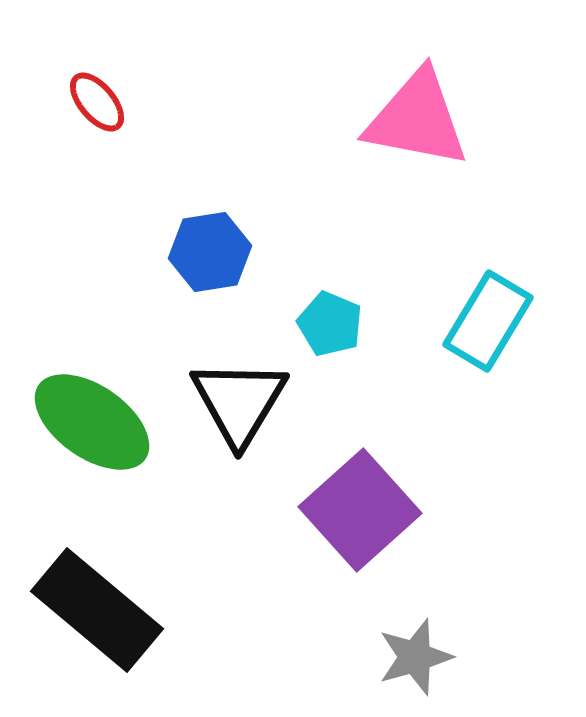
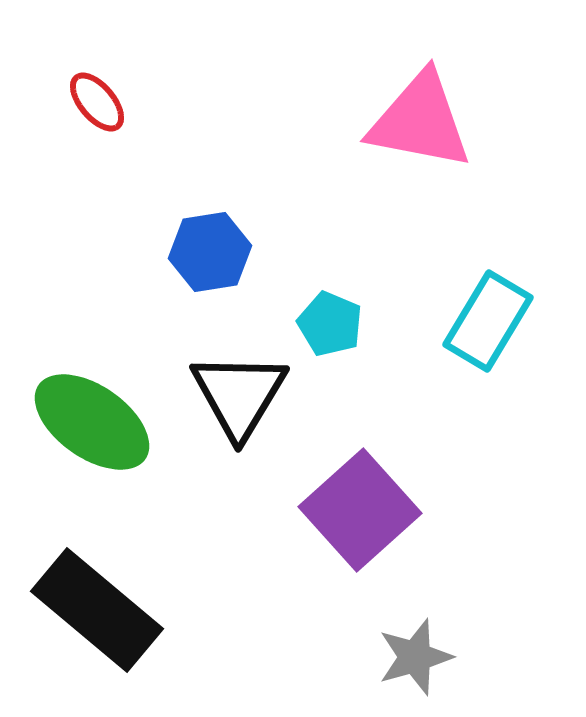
pink triangle: moved 3 px right, 2 px down
black triangle: moved 7 px up
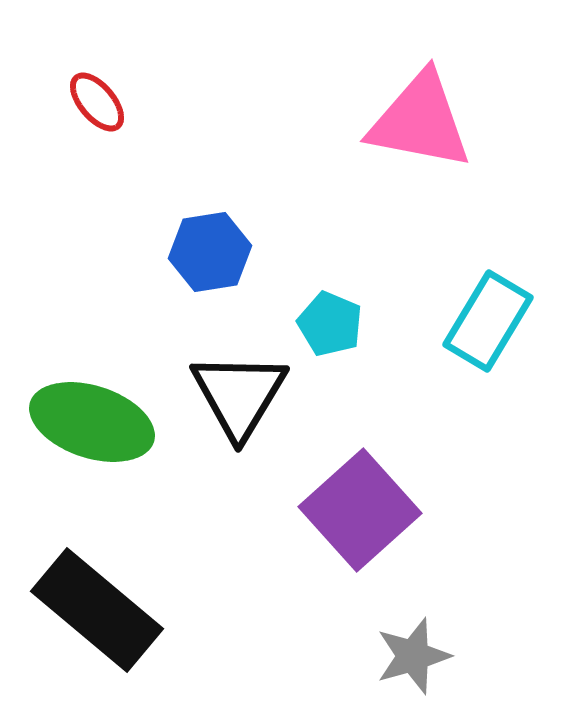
green ellipse: rotated 17 degrees counterclockwise
gray star: moved 2 px left, 1 px up
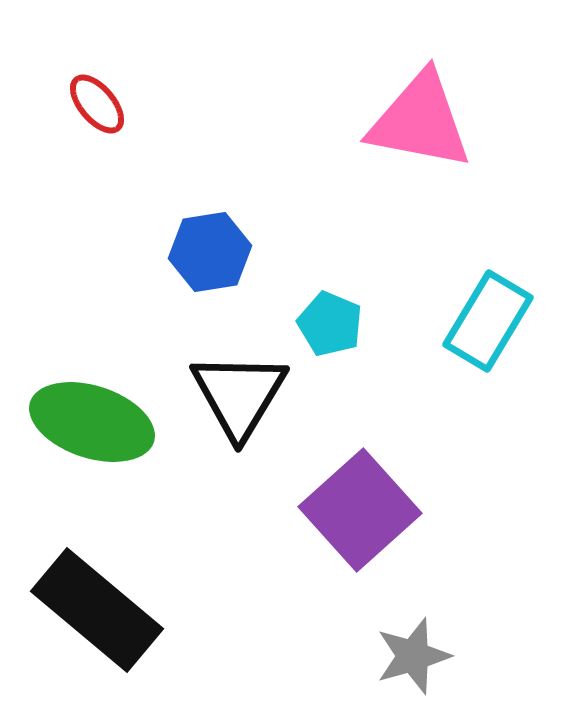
red ellipse: moved 2 px down
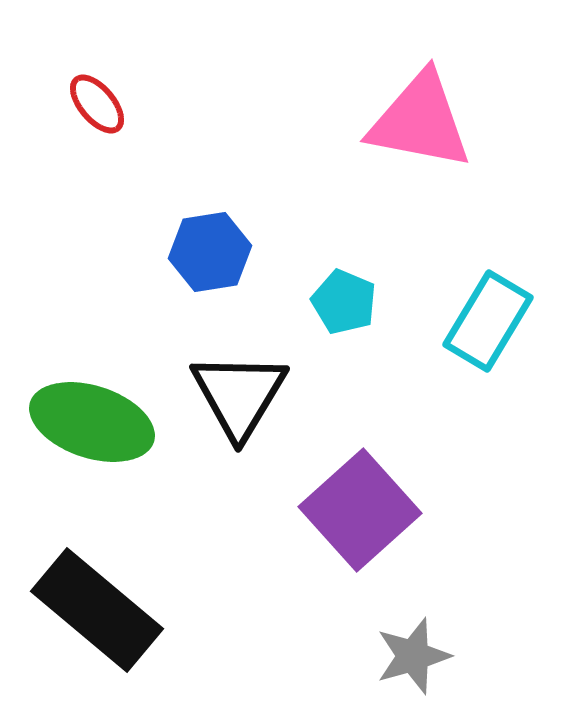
cyan pentagon: moved 14 px right, 22 px up
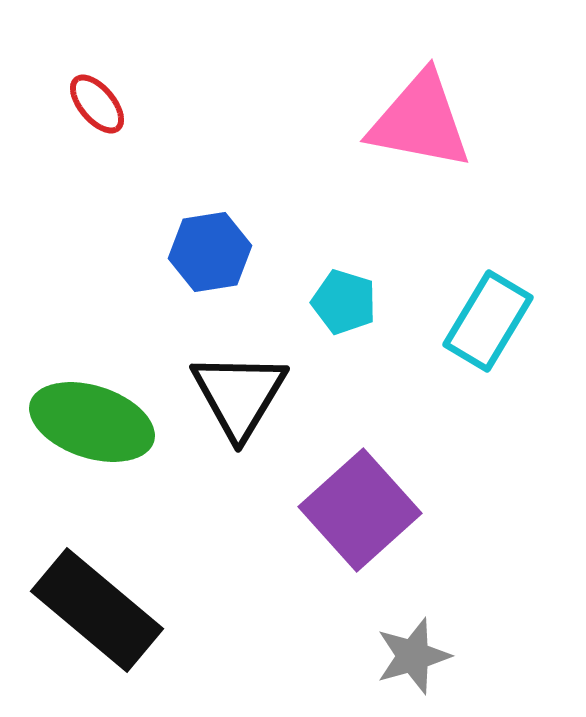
cyan pentagon: rotated 6 degrees counterclockwise
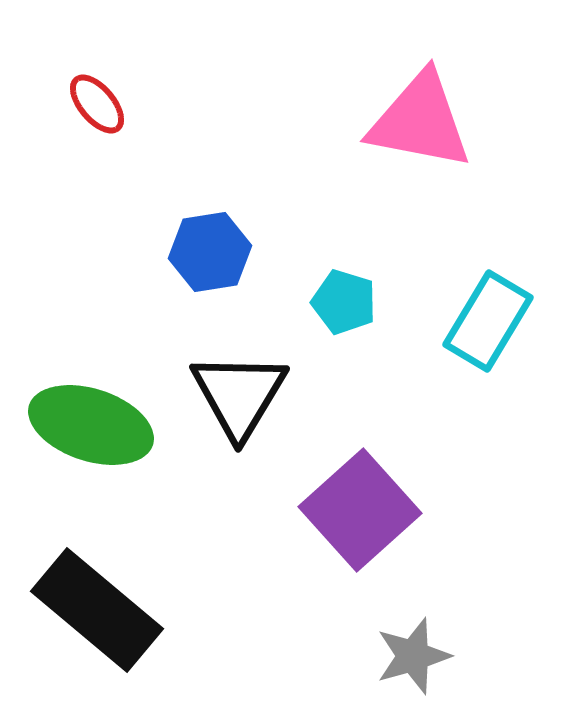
green ellipse: moved 1 px left, 3 px down
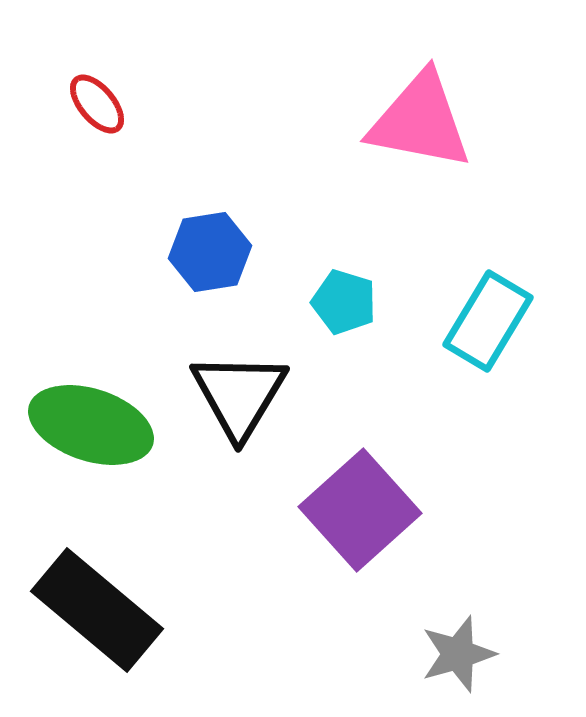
gray star: moved 45 px right, 2 px up
